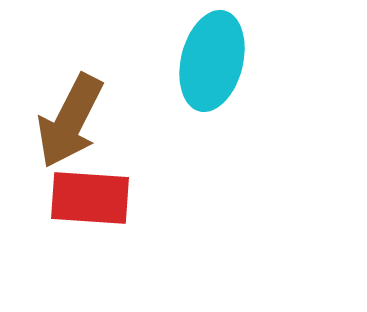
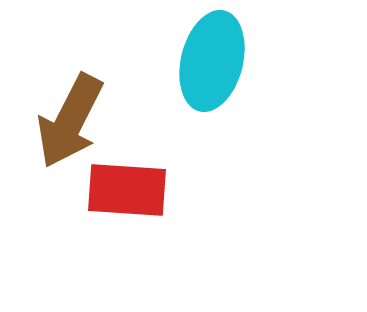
red rectangle: moved 37 px right, 8 px up
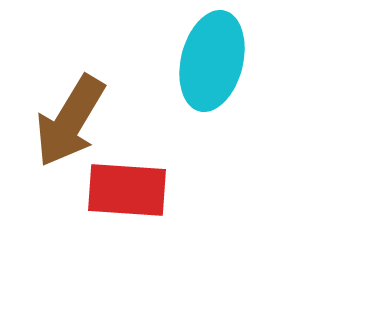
brown arrow: rotated 4 degrees clockwise
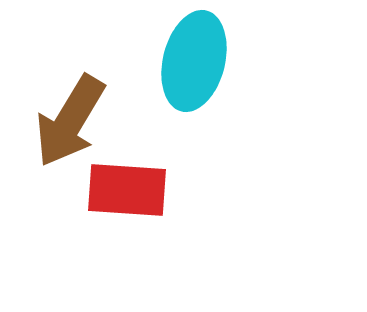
cyan ellipse: moved 18 px left
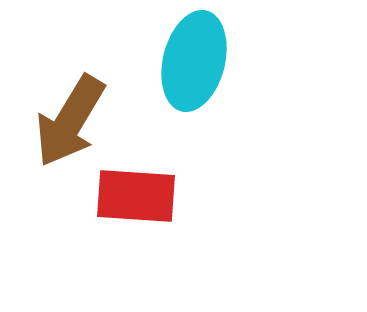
red rectangle: moved 9 px right, 6 px down
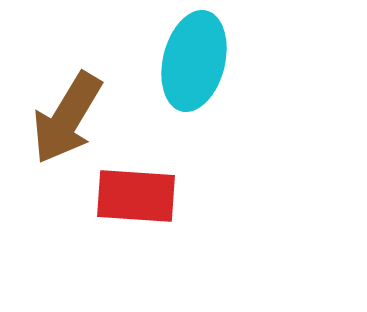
brown arrow: moved 3 px left, 3 px up
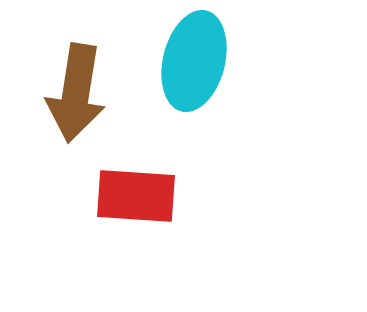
brown arrow: moved 9 px right, 25 px up; rotated 22 degrees counterclockwise
